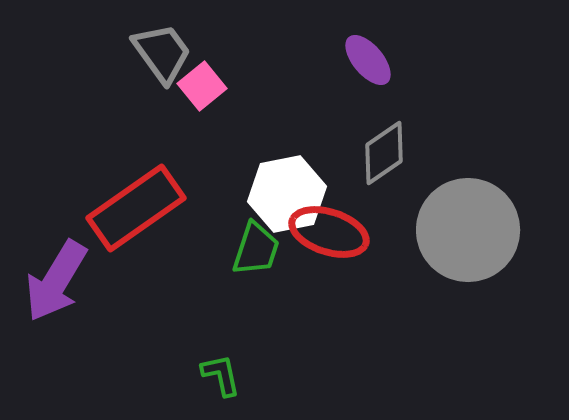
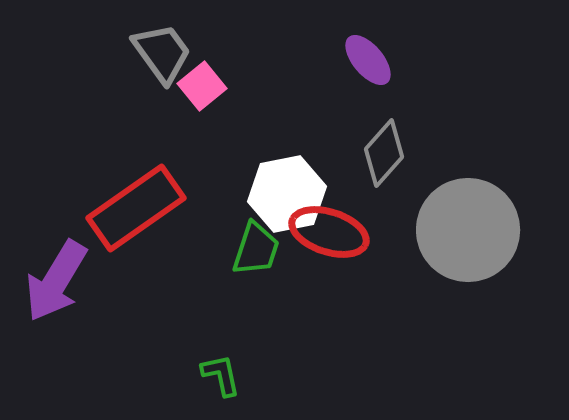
gray diamond: rotated 14 degrees counterclockwise
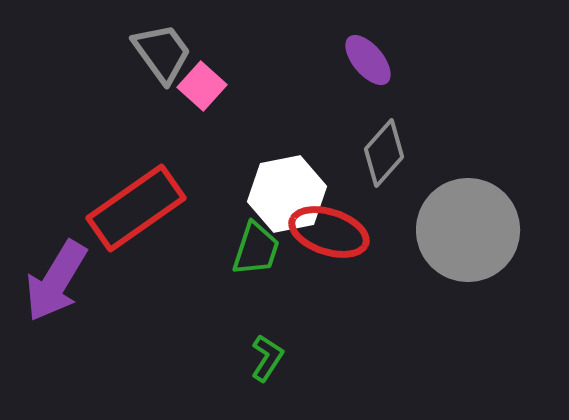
pink square: rotated 9 degrees counterclockwise
green L-shape: moved 46 px right, 17 px up; rotated 45 degrees clockwise
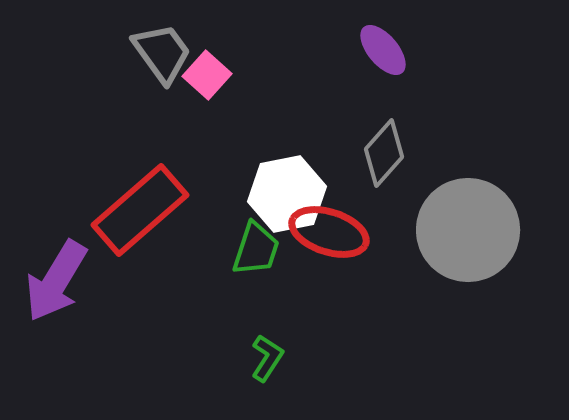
purple ellipse: moved 15 px right, 10 px up
pink square: moved 5 px right, 11 px up
red rectangle: moved 4 px right, 2 px down; rotated 6 degrees counterclockwise
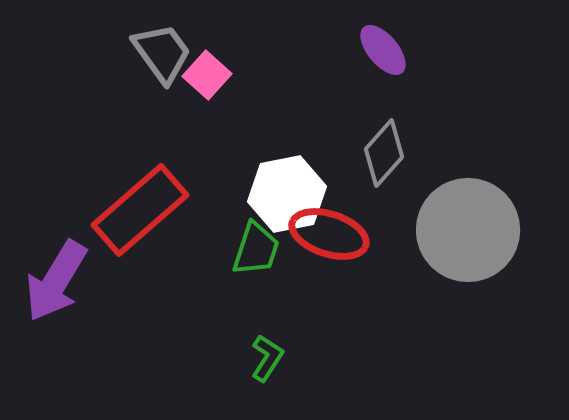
red ellipse: moved 2 px down
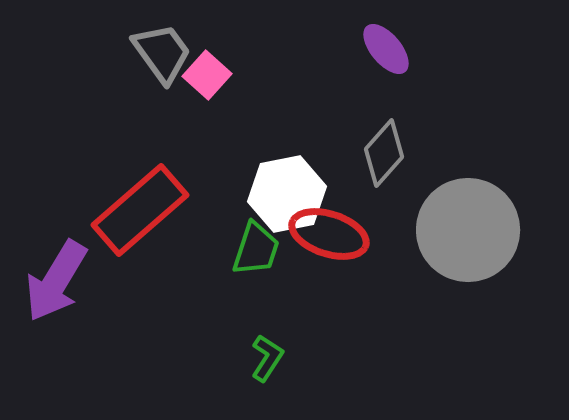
purple ellipse: moved 3 px right, 1 px up
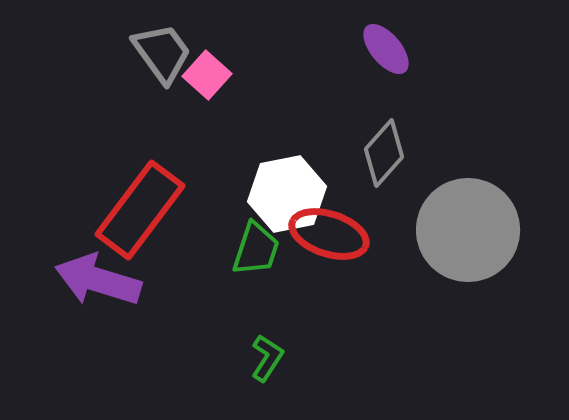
red rectangle: rotated 12 degrees counterclockwise
purple arrow: moved 42 px right, 1 px up; rotated 76 degrees clockwise
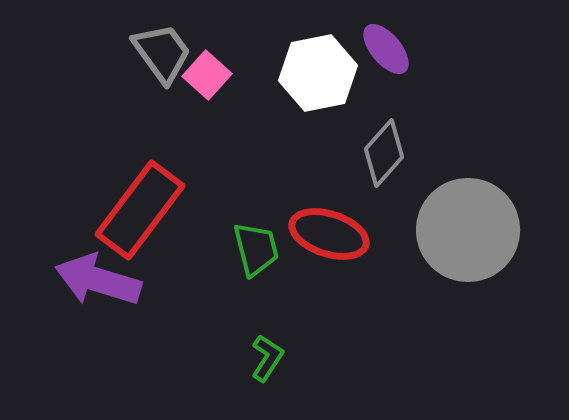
white hexagon: moved 31 px right, 121 px up
green trapezoid: rotated 32 degrees counterclockwise
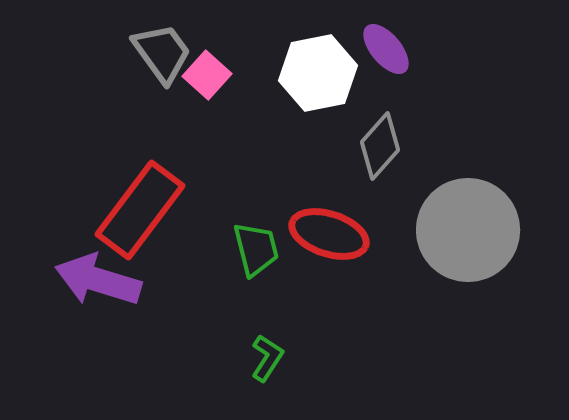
gray diamond: moved 4 px left, 7 px up
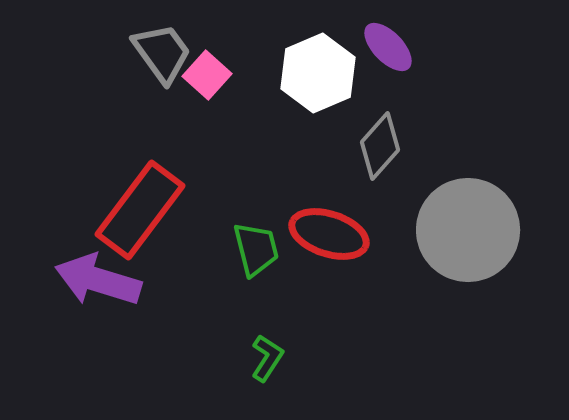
purple ellipse: moved 2 px right, 2 px up; rotated 4 degrees counterclockwise
white hexagon: rotated 12 degrees counterclockwise
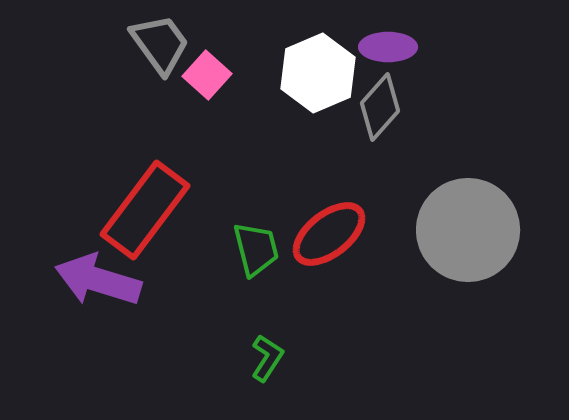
purple ellipse: rotated 46 degrees counterclockwise
gray trapezoid: moved 2 px left, 9 px up
gray diamond: moved 39 px up
red rectangle: moved 5 px right
red ellipse: rotated 56 degrees counterclockwise
